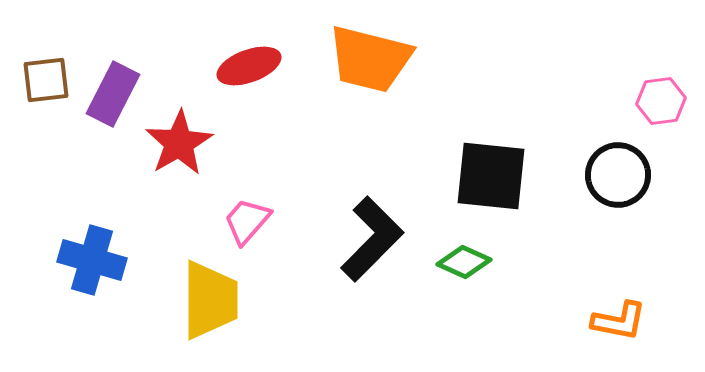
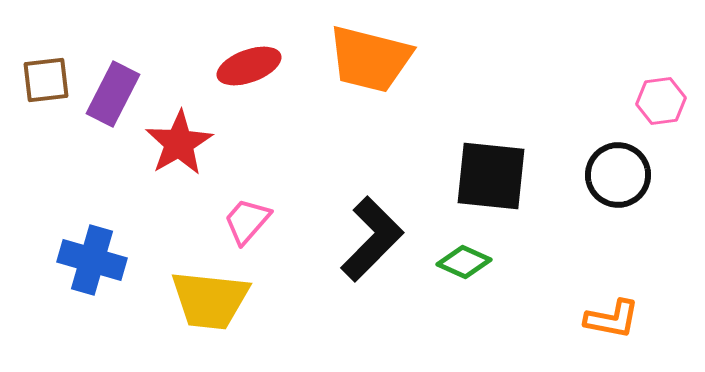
yellow trapezoid: rotated 96 degrees clockwise
orange L-shape: moved 7 px left, 2 px up
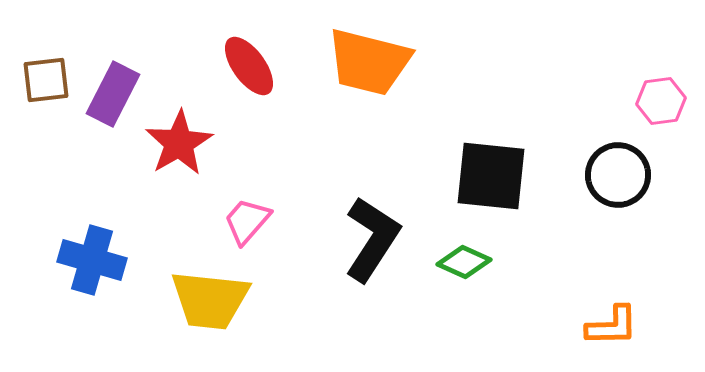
orange trapezoid: moved 1 px left, 3 px down
red ellipse: rotated 74 degrees clockwise
black L-shape: rotated 12 degrees counterclockwise
orange L-shape: moved 7 px down; rotated 12 degrees counterclockwise
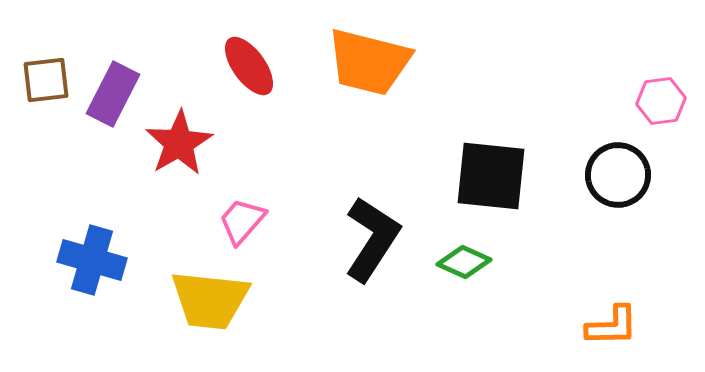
pink trapezoid: moved 5 px left
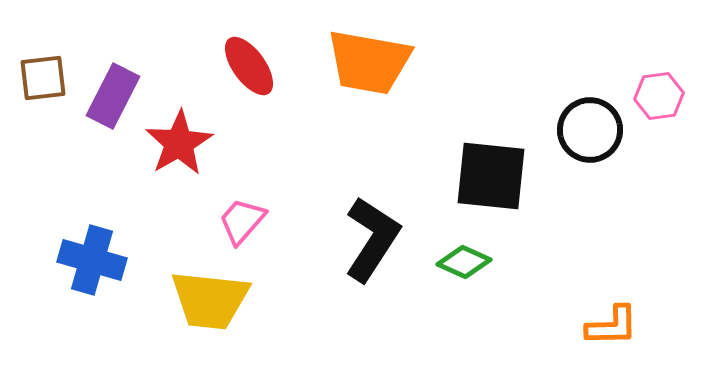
orange trapezoid: rotated 4 degrees counterclockwise
brown square: moved 3 px left, 2 px up
purple rectangle: moved 2 px down
pink hexagon: moved 2 px left, 5 px up
black circle: moved 28 px left, 45 px up
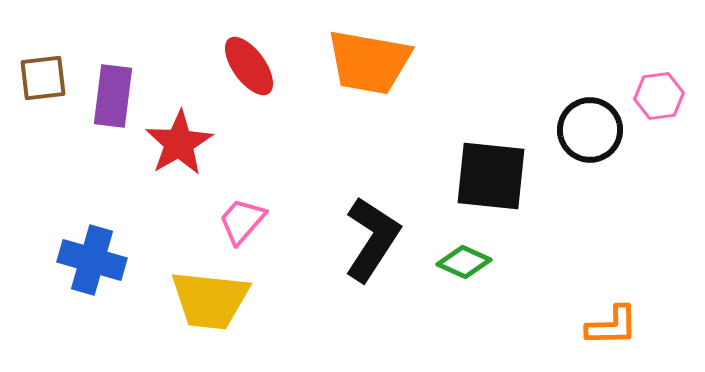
purple rectangle: rotated 20 degrees counterclockwise
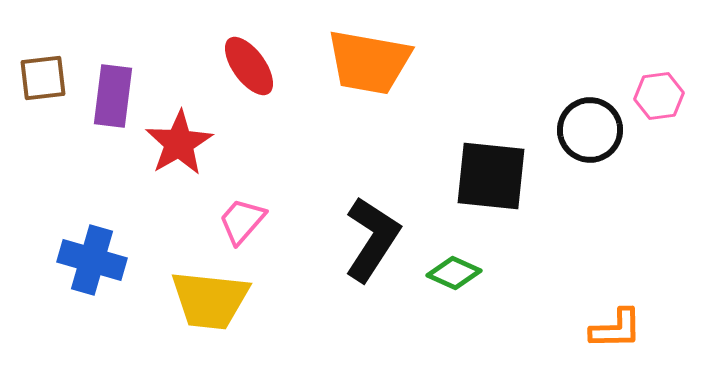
green diamond: moved 10 px left, 11 px down
orange L-shape: moved 4 px right, 3 px down
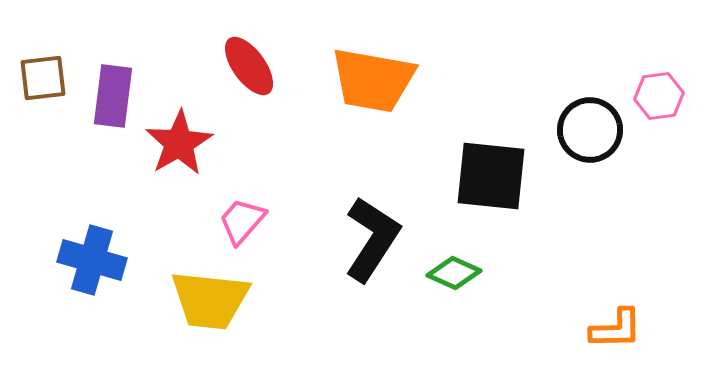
orange trapezoid: moved 4 px right, 18 px down
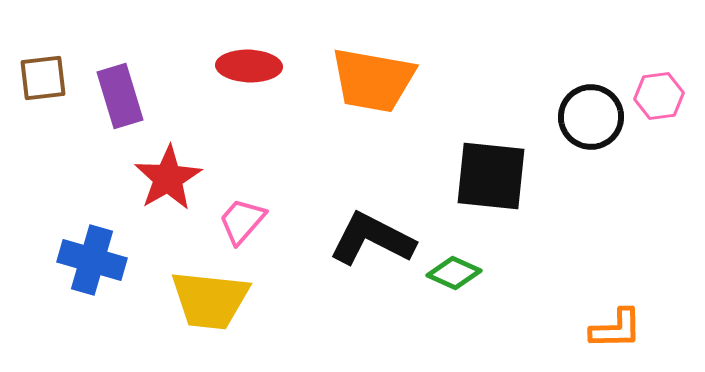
red ellipse: rotated 52 degrees counterclockwise
purple rectangle: moved 7 px right; rotated 24 degrees counterclockwise
black circle: moved 1 px right, 13 px up
red star: moved 11 px left, 35 px down
black L-shape: rotated 96 degrees counterclockwise
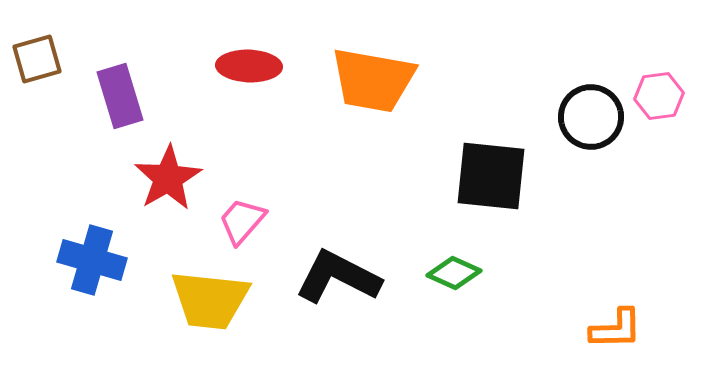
brown square: moved 6 px left, 19 px up; rotated 9 degrees counterclockwise
black L-shape: moved 34 px left, 38 px down
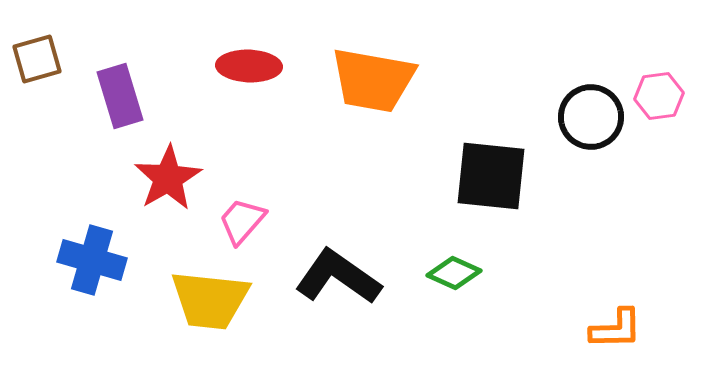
black L-shape: rotated 8 degrees clockwise
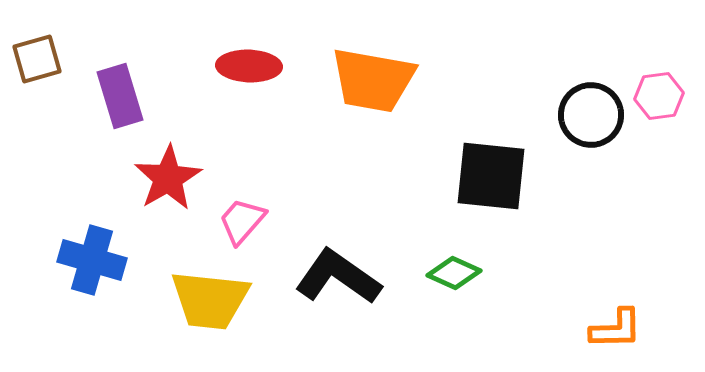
black circle: moved 2 px up
